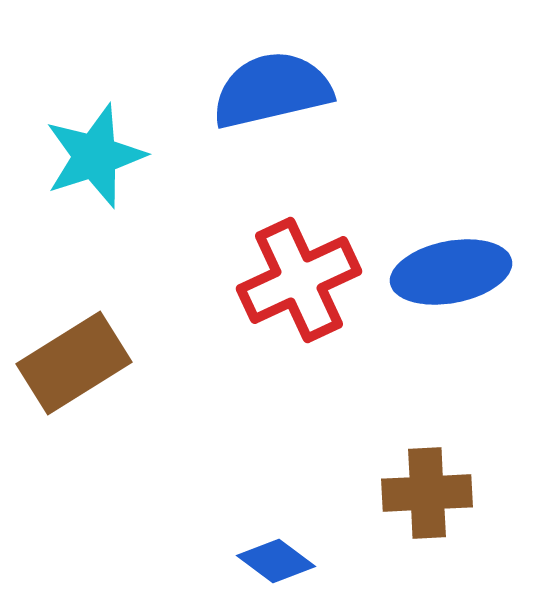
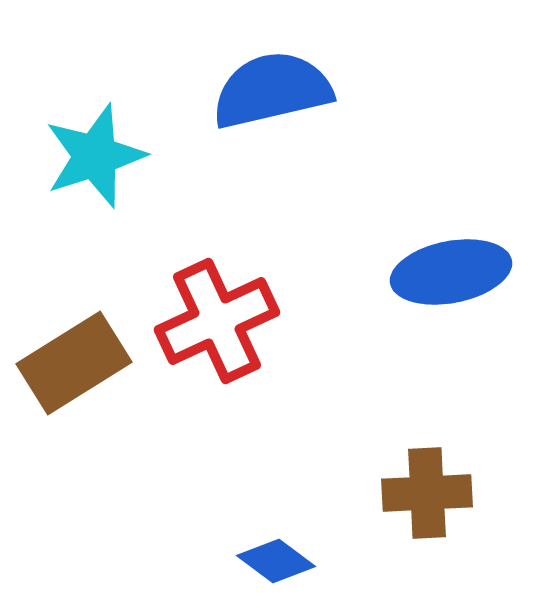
red cross: moved 82 px left, 41 px down
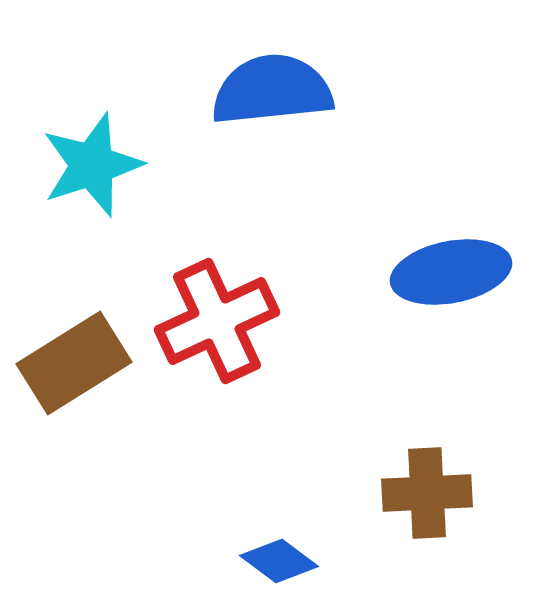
blue semicircle: rotated 7 degrees clockwise
cyan star: moved 3 px left, 9 px down
blue diamond: moved 3 px right
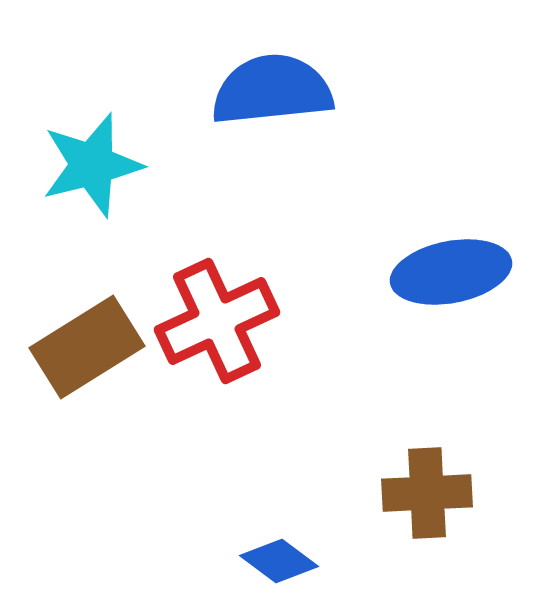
cyan star: rotated 4 degrees clockwise
brown rectangle: moved 13 px right, 16 px up
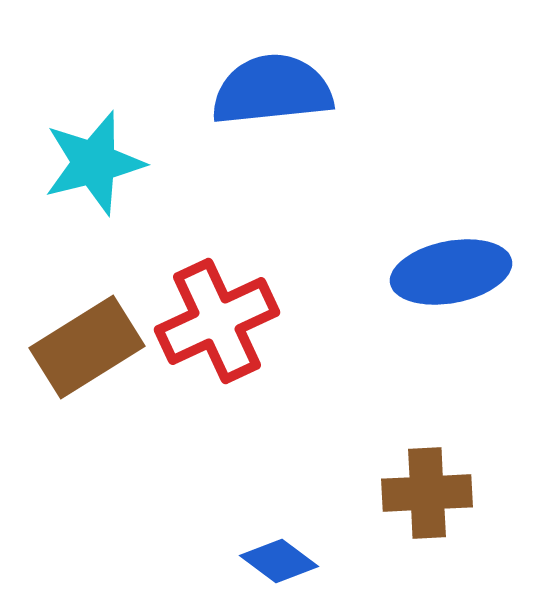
cyan star: moved 2 px right, 2 px up
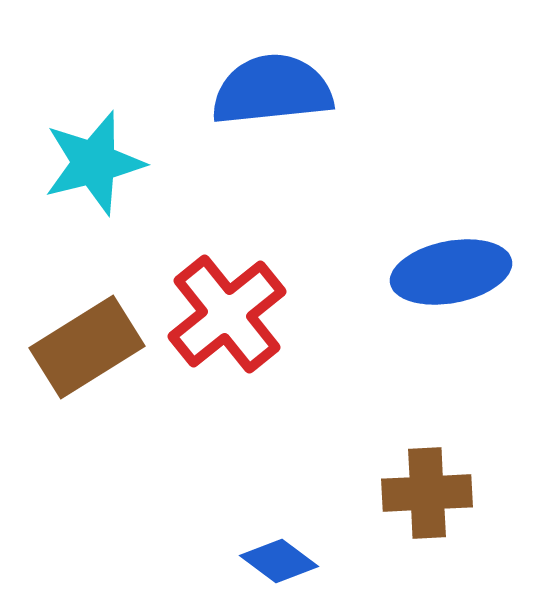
red cross: moved 10 px right, 7 px up; rotated 14 degrees counterclockwise
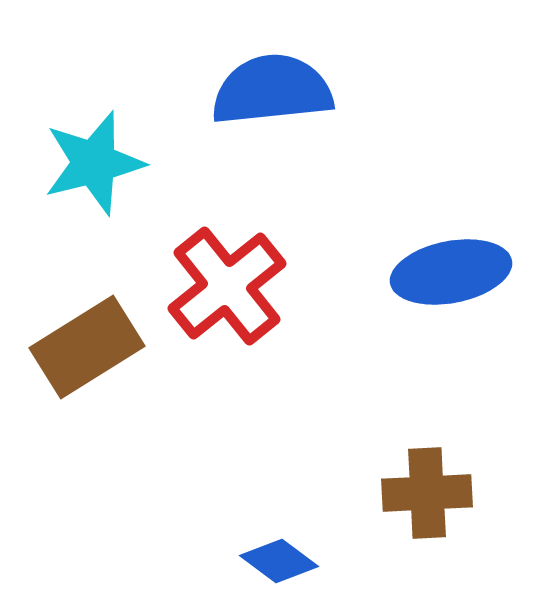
red cross: moved 28 px up
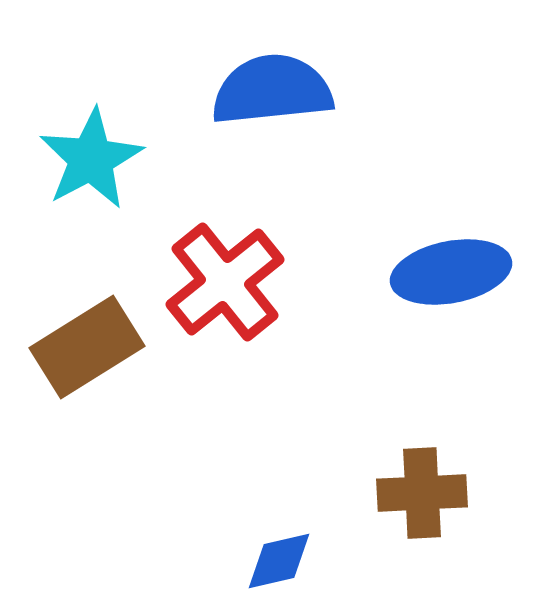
cyan star: moved 3 px left, 4 px up; rotated 14 degrees counterclockwise
red cross: moved 2 px left, 4 px up
brown cross: moved 5 px left
blue diamond: rotated 50 degrees counterclockwise
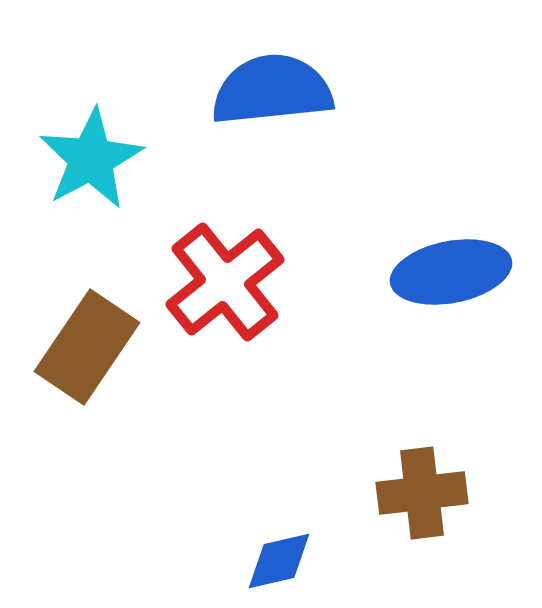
brown rectangle: rotated 24 degrees counterclockwise
brown cross: rotated 4 degrees counterclockwise
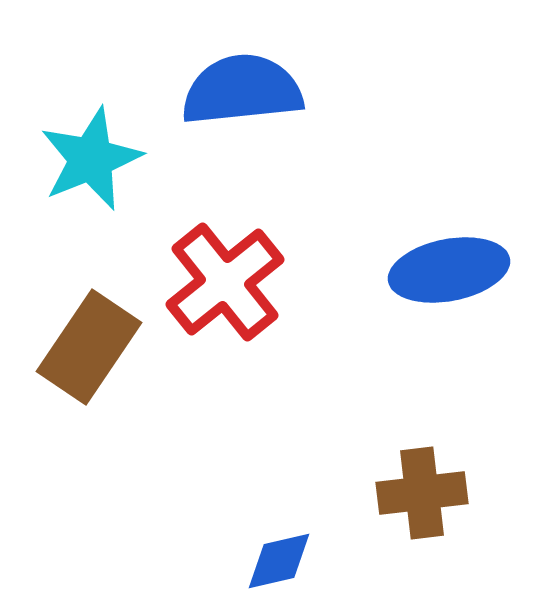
blue semicircle: moved 30 px left
cyan star: rotated 6 degrees clockwise
blue ellipse: moved 2 px left, 2 px up
brown rectangle: moved 2 px right
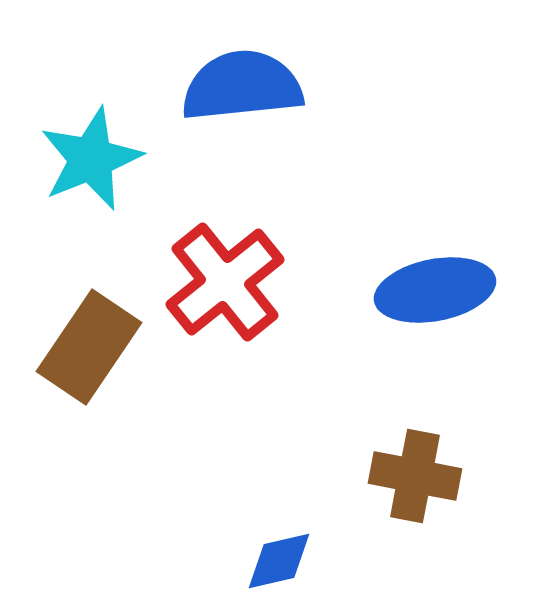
blue semicircle: moved 4 px up
blue ellipse: moved 14 px left, 20 px down
brown cross: moved 7 px left, 17 px up; rotated 18 degrees clockwise
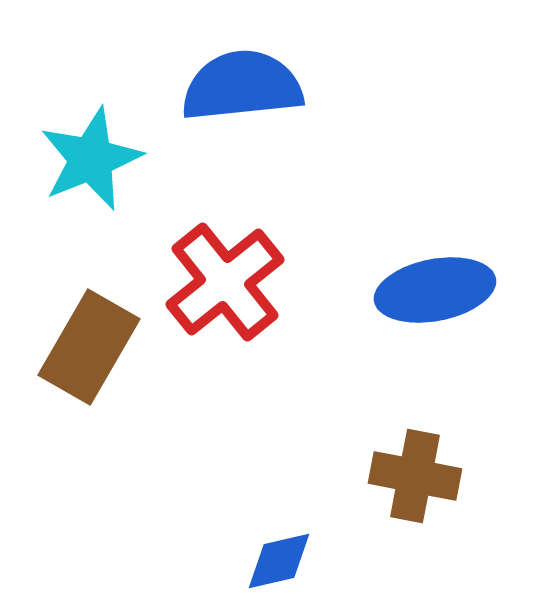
brown rectangle: rotated 4 degrees counterclockwise
